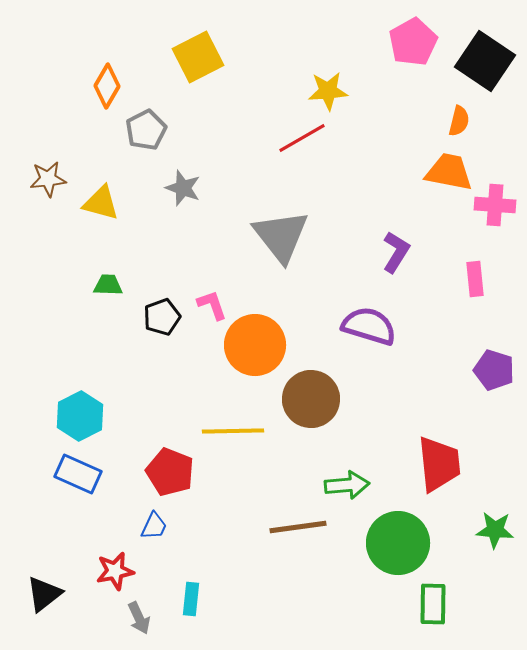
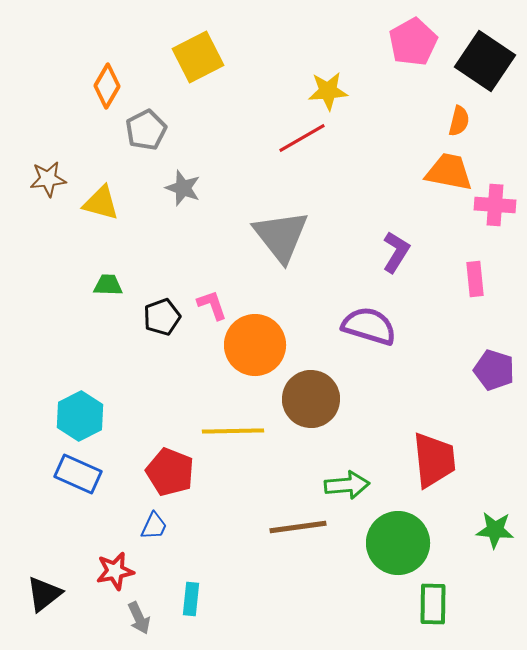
red trapezoid: moved 5 px left, 4 px up
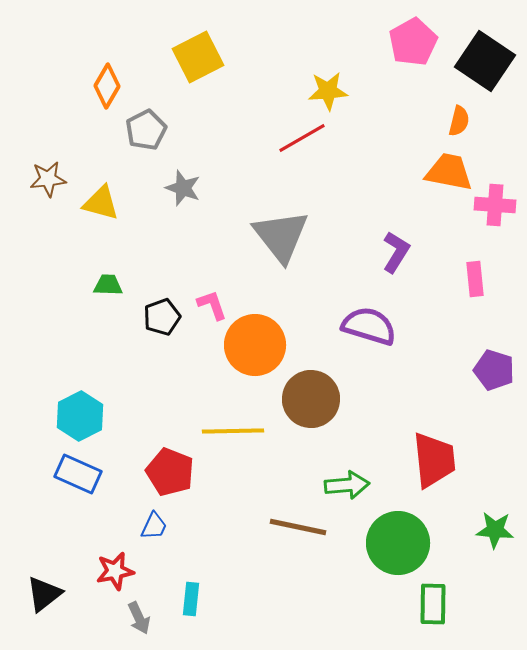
brown line: rotated 20 degrees clockwise
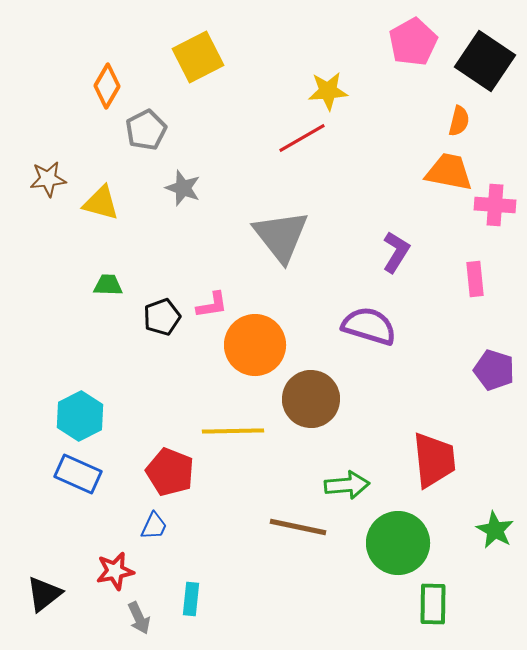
pink L-shape: rotated 100 degrees clockwise
green star: rotated 24 degrees clockwise
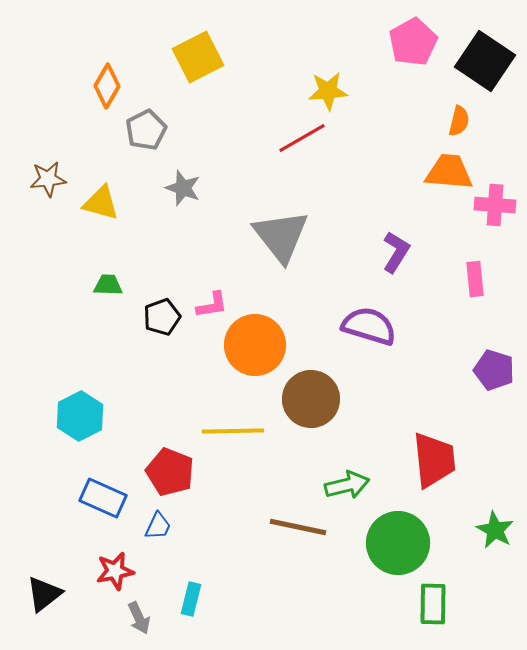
orange trapezoid: rotated 6 degrees counterclockwise
blue rectangle: moved 25 px right, 24 px down
green arrow: rotated 9 degrees counterclockwise
blue trapezoid: moved 4 px right
cyan rectangle: rotated 8 degrees clockwise
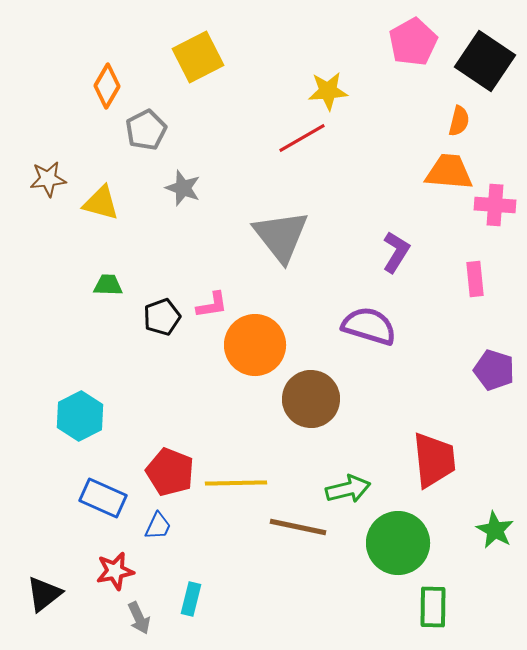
yellow line: moved 3 px right, 52 px down
green arrow: moved 1 px right, 4 px down
green rectangle: moved 3 px down
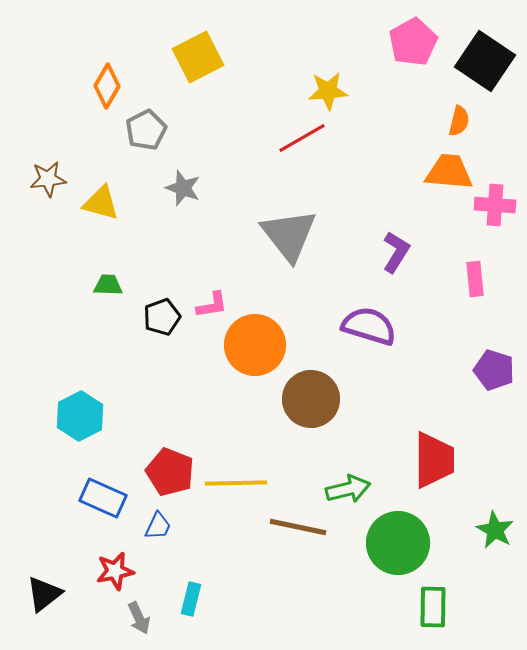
gray triangle: moved 8 px right, 1 px up
red trapezoid: rotated 6 degrees clockwise
